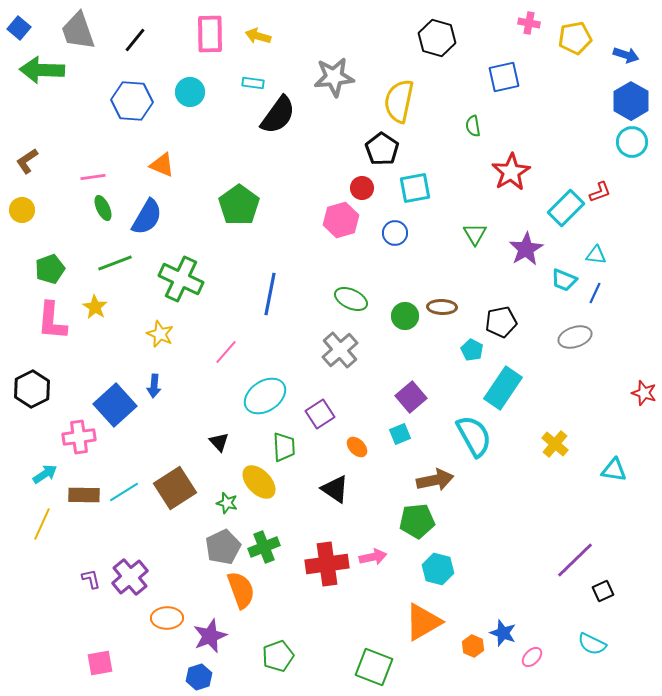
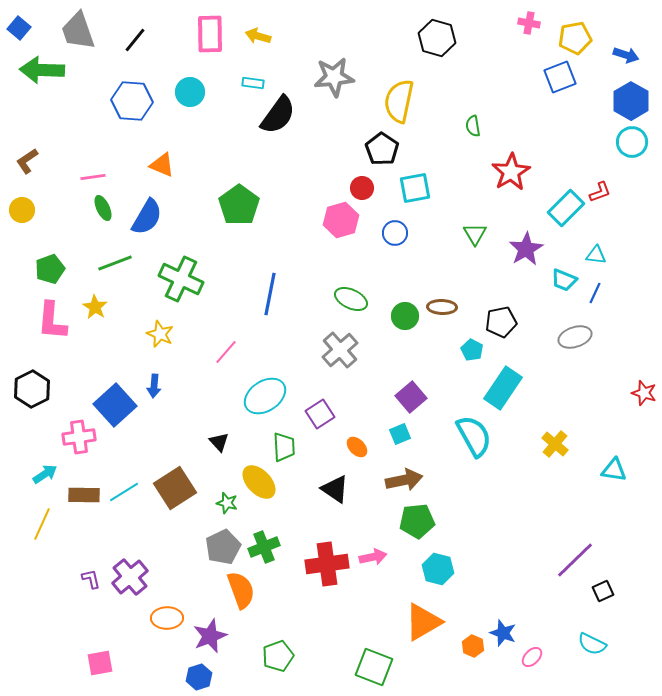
blue square at (504, 77): moved 56 px right; rotated 8 degrees counterclockwise
brown arrow at (435, 480): moved 31 px left
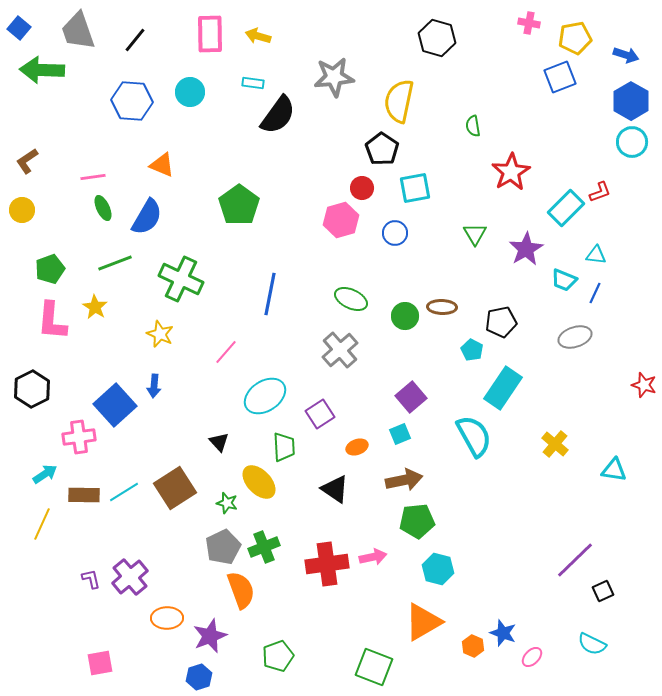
red star at (644, 393): moved 8 px up
orange ellipse at (357, 447): rotated 65 degrees counterclockwise
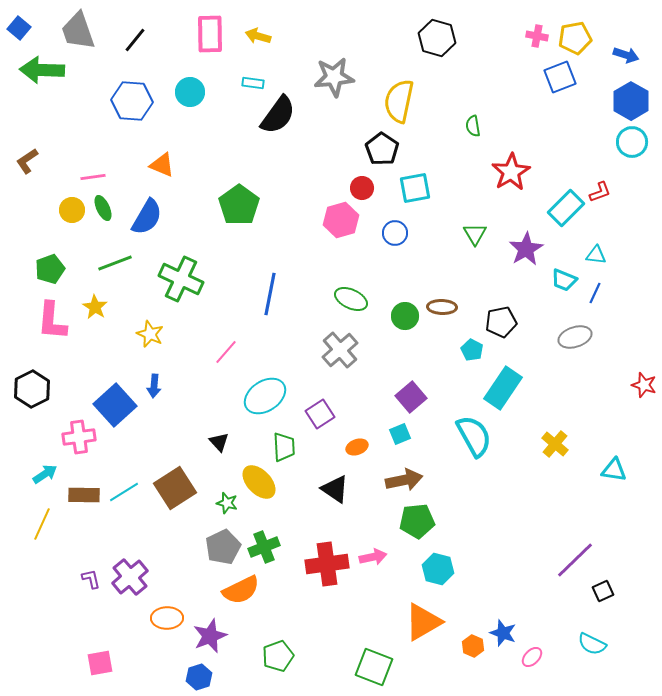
pink cross at (529, 23): moved 8 px right, 13 px down
yellow circle at (22, 210): moved 50 px right
yellow star at (160, 334): moved 10 px left
orange semicircle at (241, 590): rotated 84 degrees clockwise
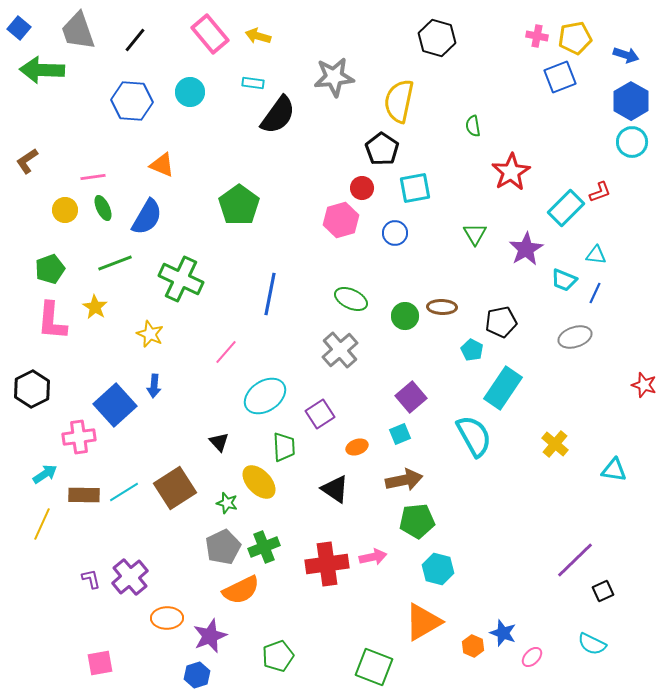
pink rectangle at (210, 34): rotated 39 degrees counterclockwise
yellow circle at (72, 210): moved 7 px left
blue hexagon at (199, 677): moved 2 px left, 2 px up
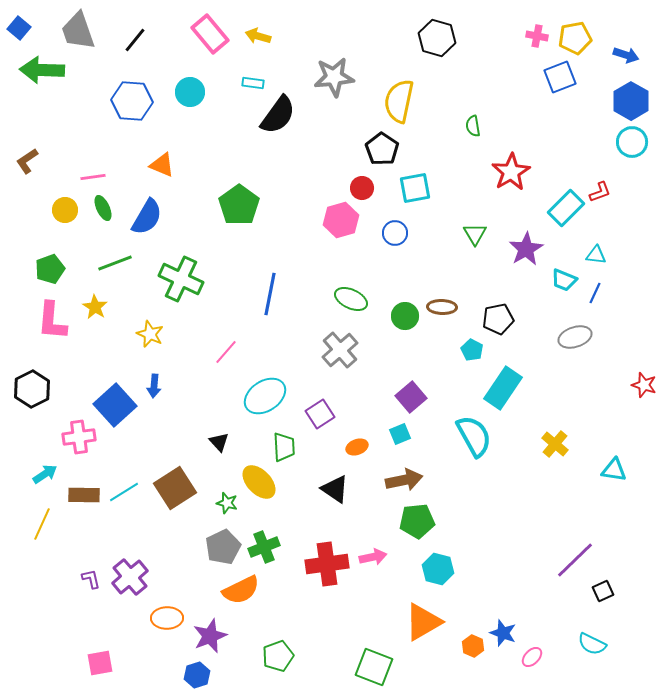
black pentagon at (501, 322): moved 3 px left, 3 px up
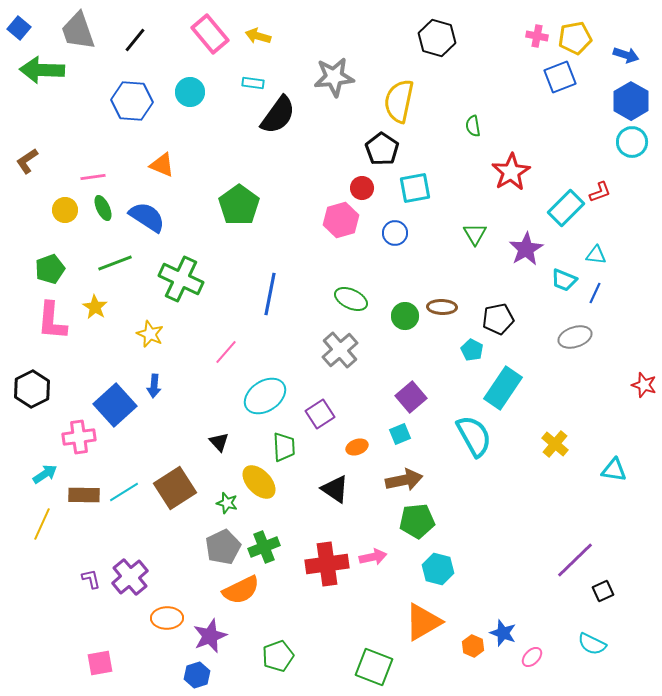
blue semicircle at (147, 217): rotated 87 degrees counterclockwise
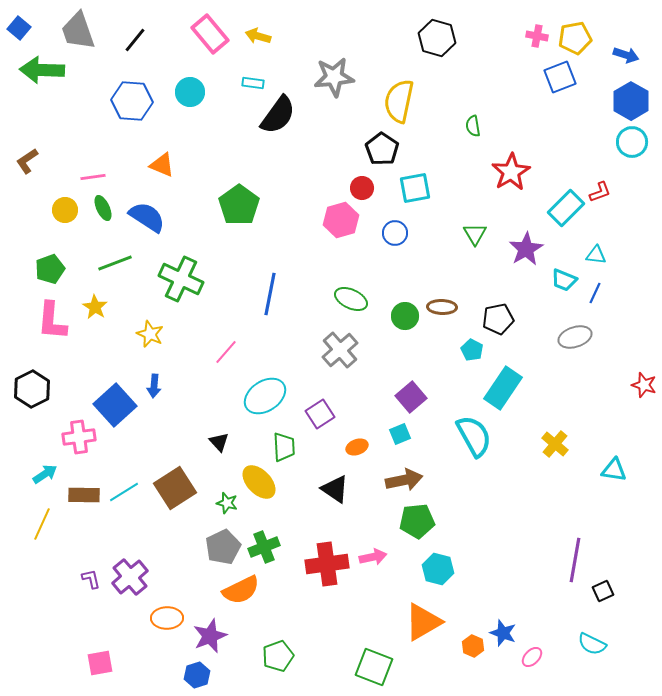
purple line at (575, 560): rotated 36 degrees counterclockwise
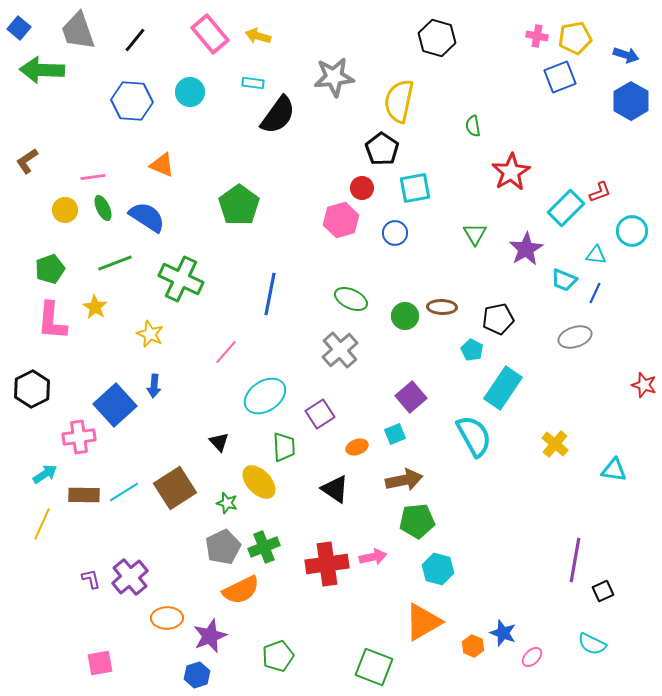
cyan circle at (632, 142): moved 89 px down
cyan square at (400, 434): moved 5 px left
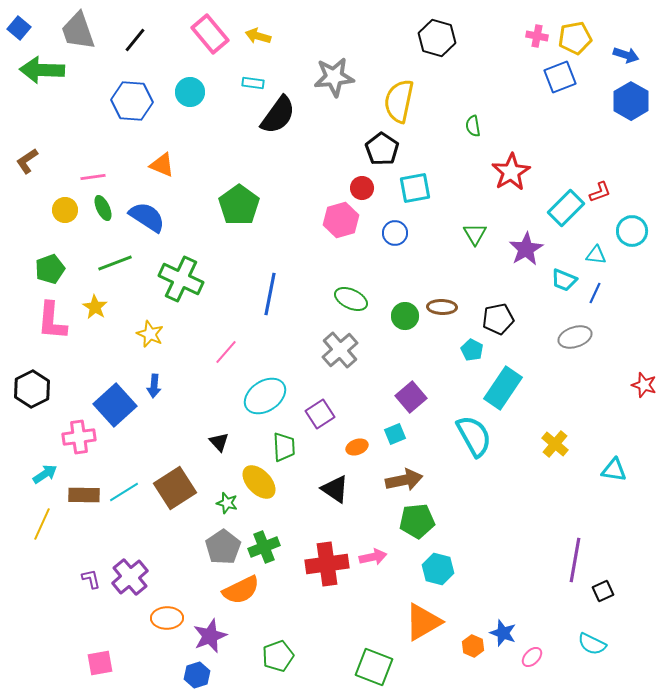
gray pentagon at (223, 547): rotated 8 degrees counterclockwise
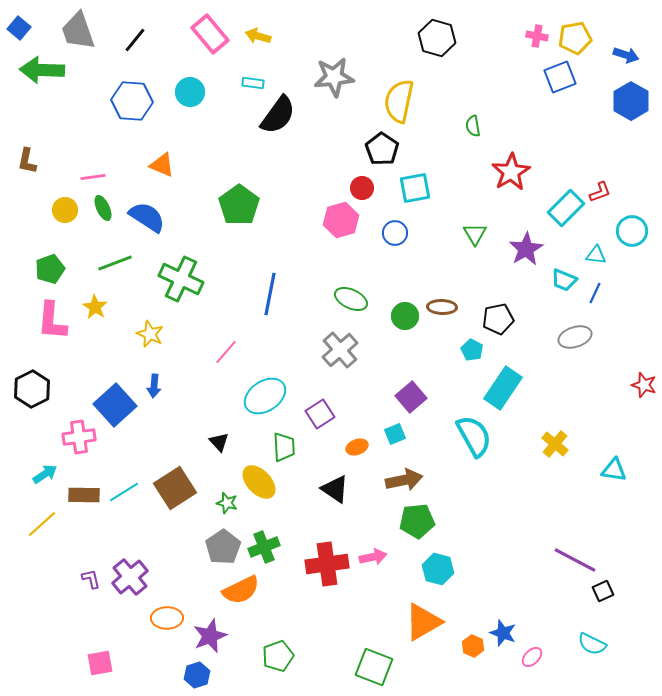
brown L-shape at (27, 161): rotated 44 degrees counterclockwise
yellow line at (42, 524): rotated 24 degrees clockwise
purple line at (575, 560): rotated 72 degrees counterclockwise
